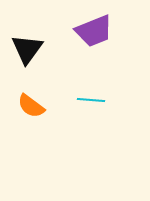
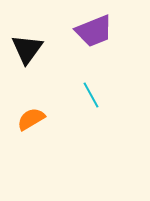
cyan line: moved 5 px up; rotated 56 degrees clockwise
orange semicircle: moved 13 px down; rotated 112 degrees clockwise
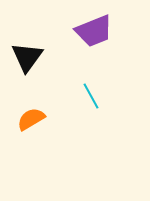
black triangle: moved 8 px down
cyan line: moved 1 px down
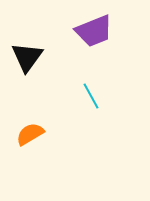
orange semicircle: moved 1 px left, 15 px down
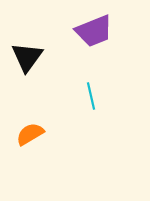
cyan line: rotated 16 degrees clockwise
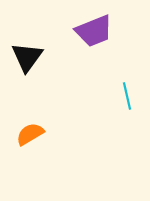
cyan line: moved 36 px right
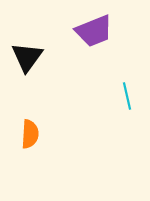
orange semicircle: rotated 124 degrees clockwise
